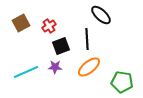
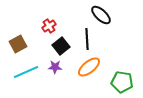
brown square: moved 3 px left, 21 px down
black square: rotated 18 degrees counterclockwise
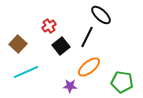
black line: moved 2 px up; rotated 30 degrees clockwise
brown square: rotated 18 degrees counterclockwise
purple star: moved 15 px right, 19 px down
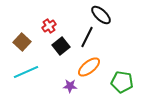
brown square: moved 4 px right, 2 px up
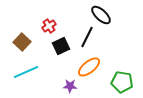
black square: rotated 12 degrees clockwise
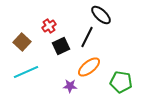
green pentagon: moved 1 px left
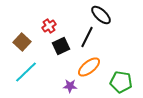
cyan line: rotated 20 degrees counterclockwise
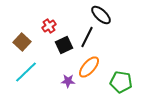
black square: moved 3 px right, 1 px up
orange ellipse: rotated 10 degrees counterclockwise
purple star: moved 2 px left, 5 px up
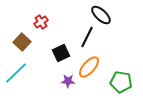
red cross: moved 8 px left, 4 px up
black square: moved 3 px left, 8 px down
cyan line: moved 10 px left, 1 px down
